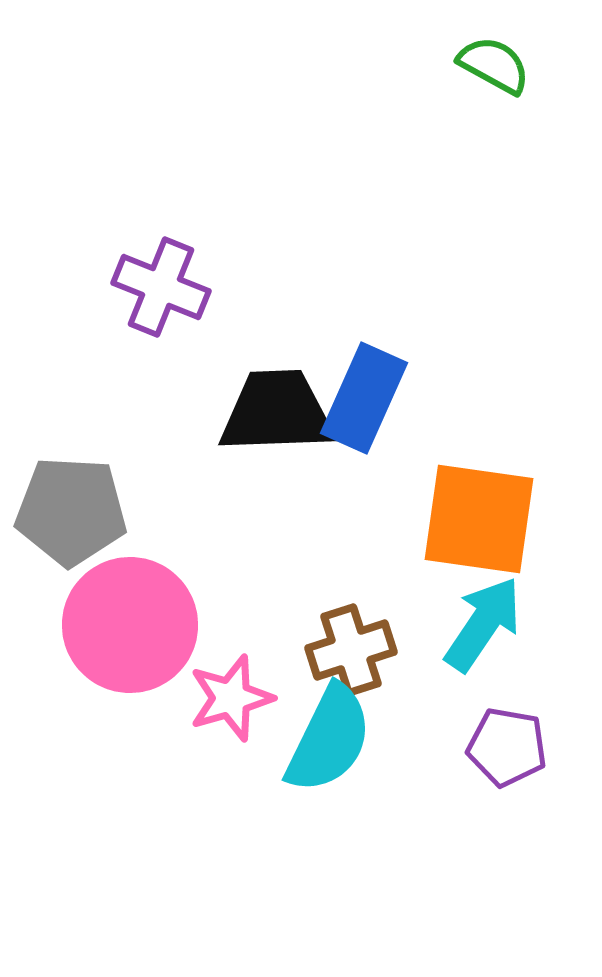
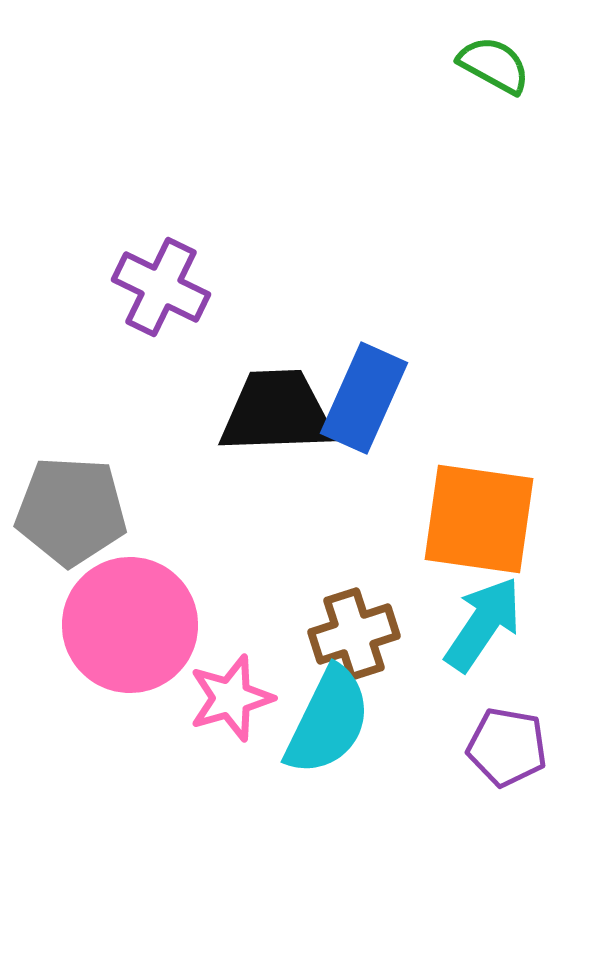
purple cross: rotated 4 degrees clockwise
brown cross: moved 3 px right, 16 px up
cyan semicircle: moved 1 px left, 18 px up
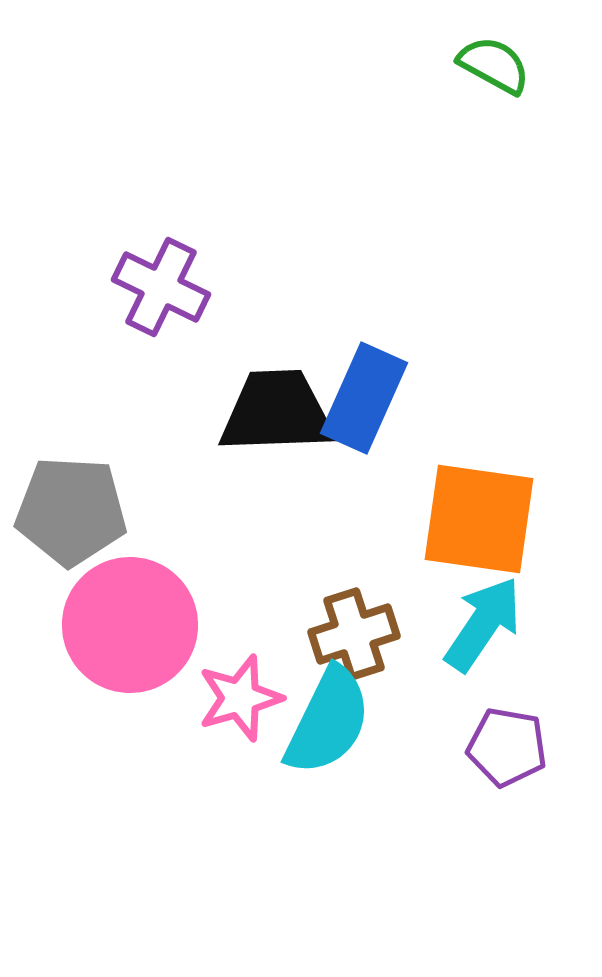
pink star: moved 9 px right
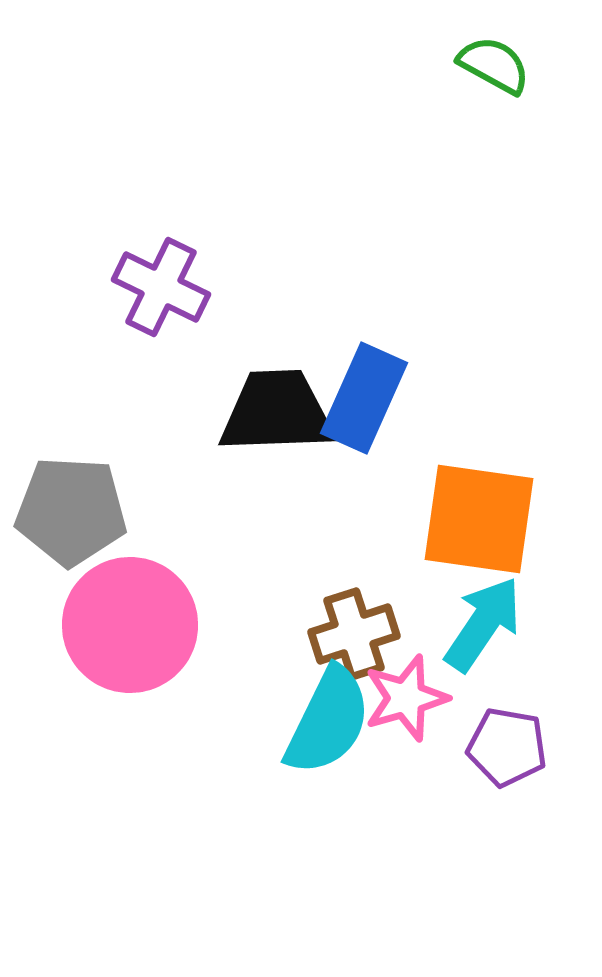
pink star: moved 166 px right
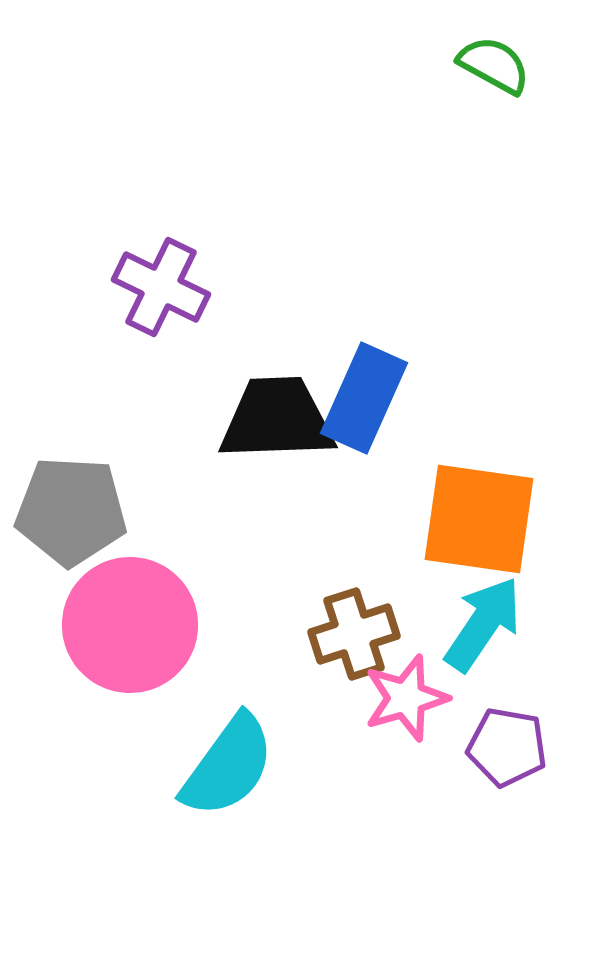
black trapezoid: moved 7 px down
cyan semicircle: moved 100 px left, 45 px down; rotated 10 degrees clockwise
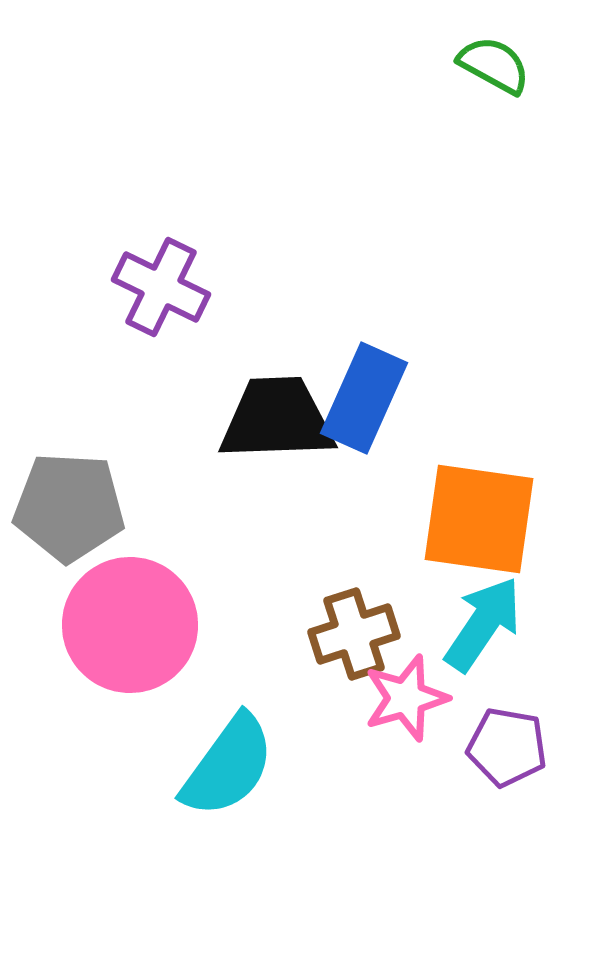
gray pentagon: moved 2 px left, 4 px up
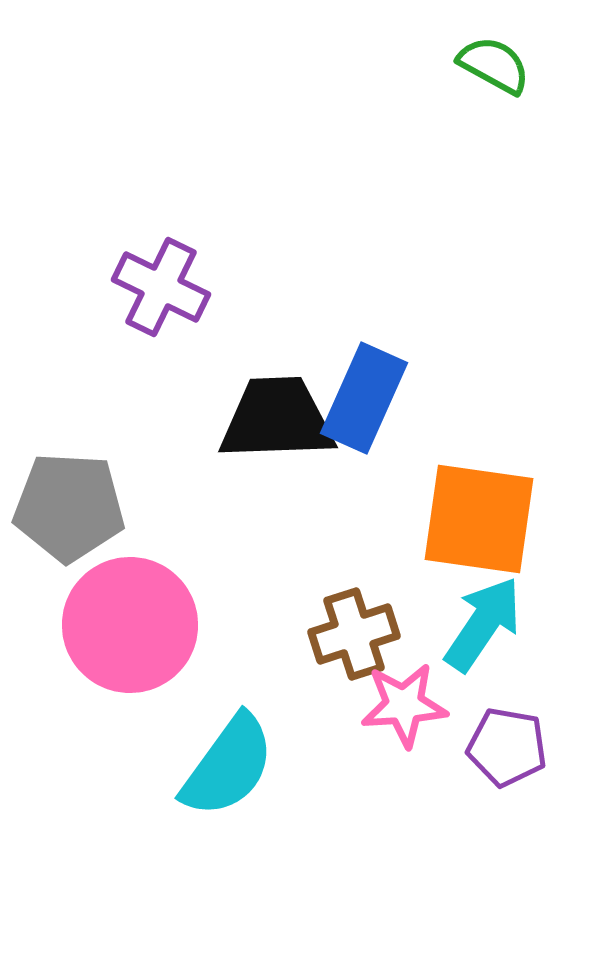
pink star: moved 2 px left, 7 px down; rotated 12 degrees clockwise
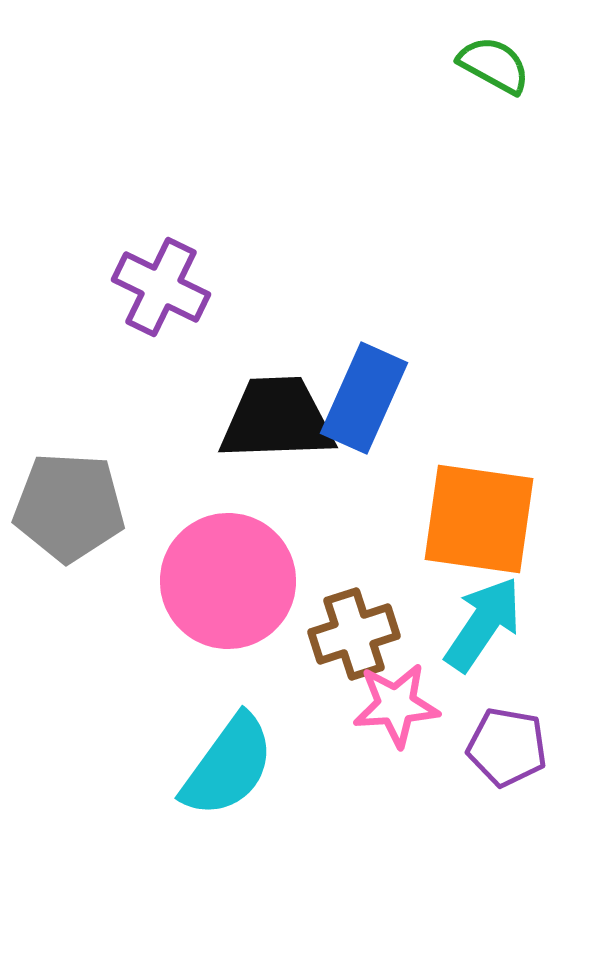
pink circle: moved 98 px right, 44 px up
pink star: moved 8 px left
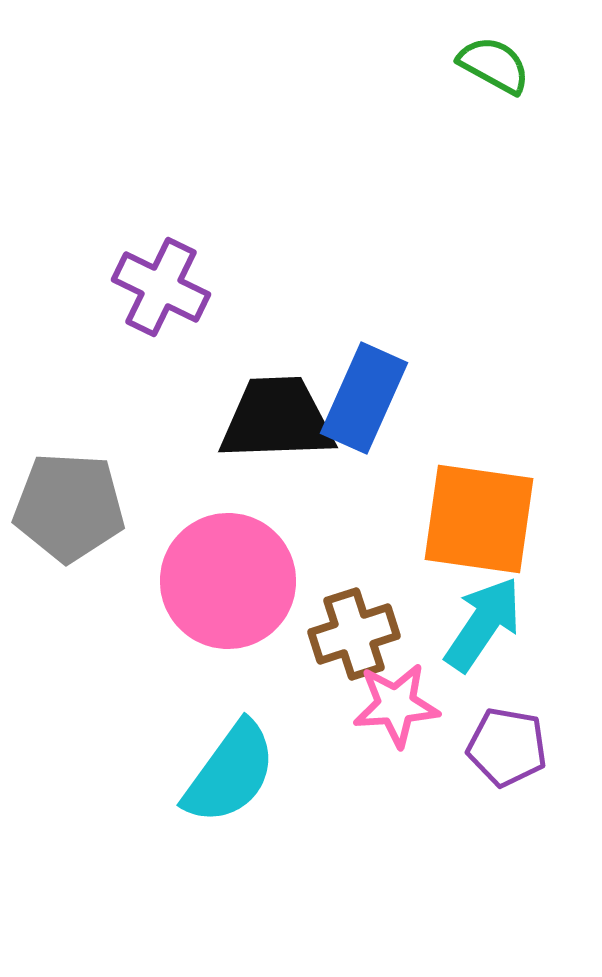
cyan semicircle: moved 2 px right, 7 px down
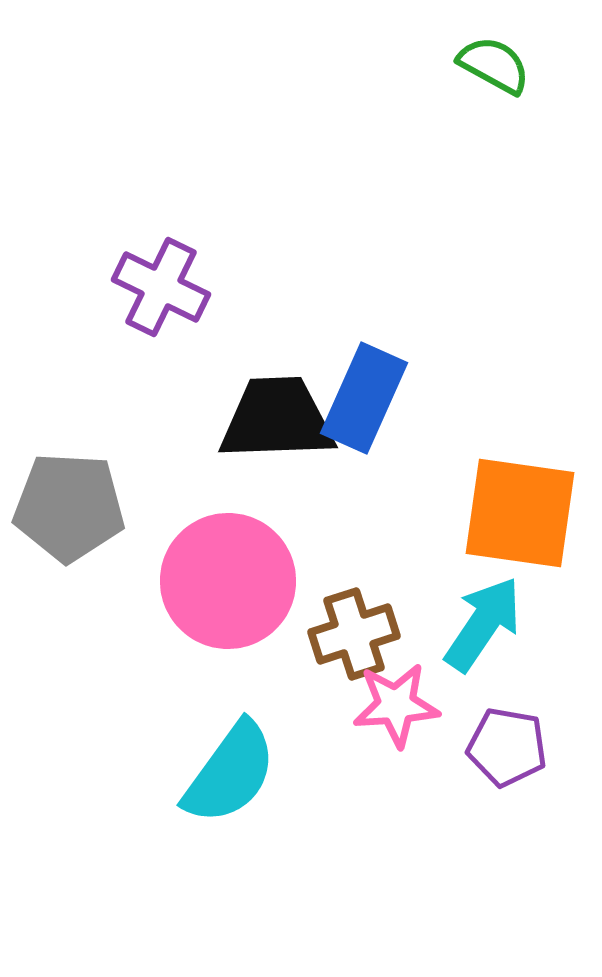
orange square: moved 41 px right, 6 px up
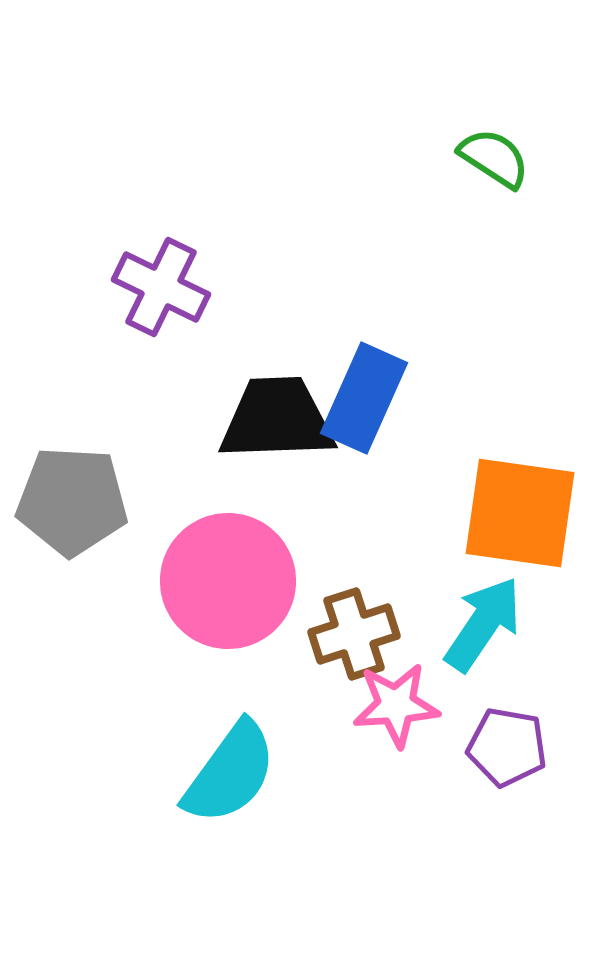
green semicircle: moved 93 px down; rotated 4 degrees clockwise
gray pentagon: moved 3 px right, 6 px up
